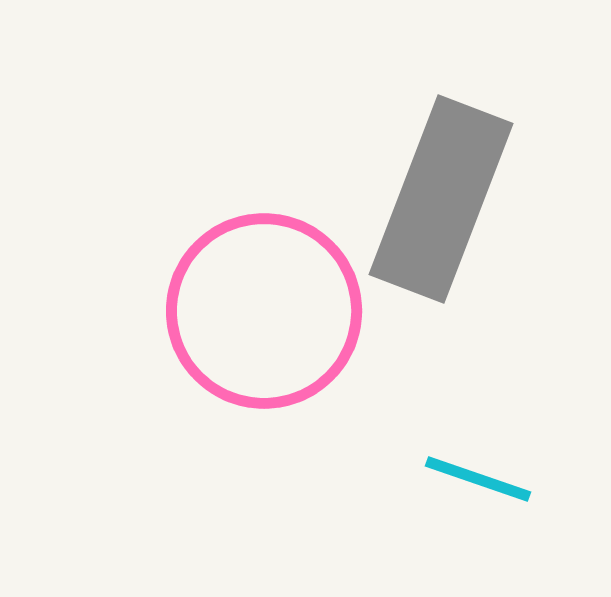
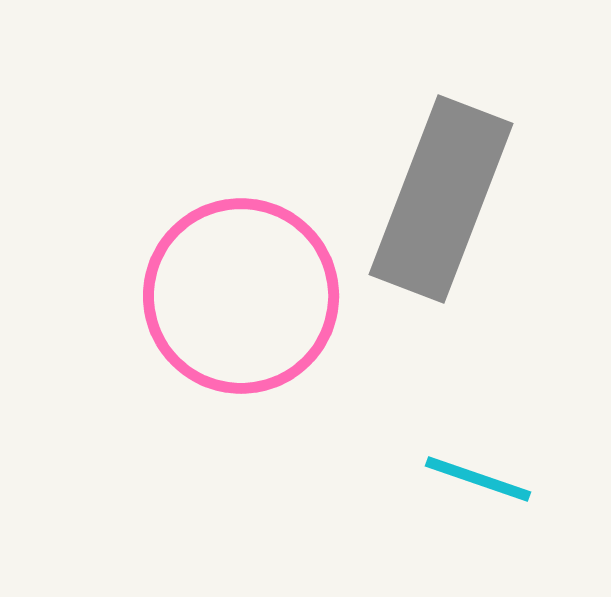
pink circle: moved 23 px left, 15 px up
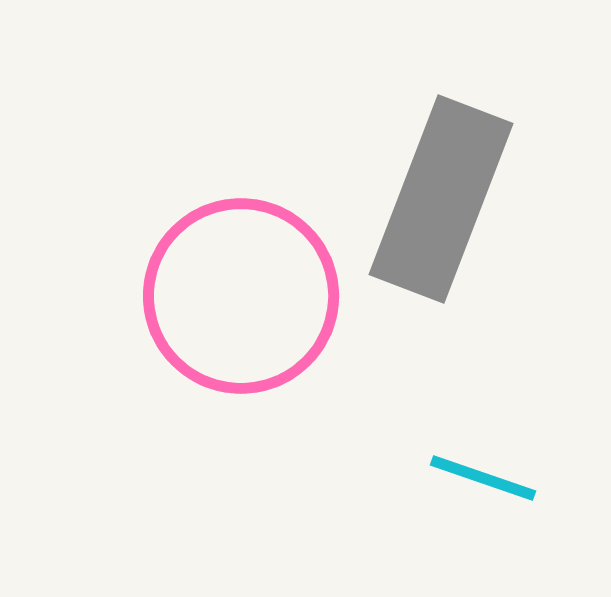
cyan line: moved 5 px right, 1 px up
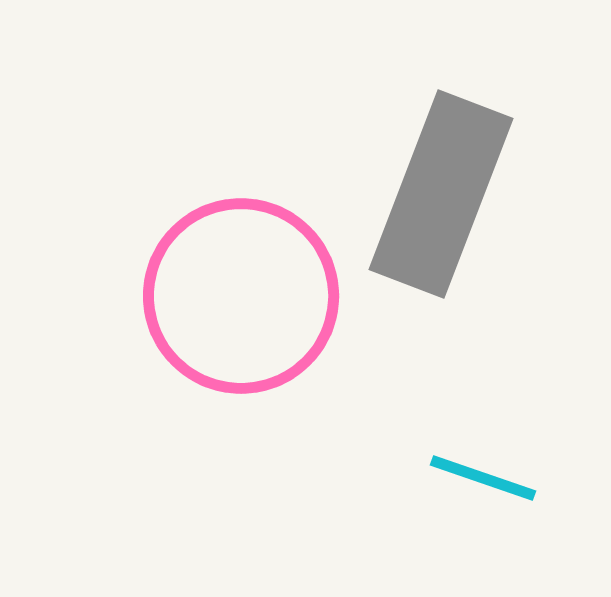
gray rectangle: moved 5 px up
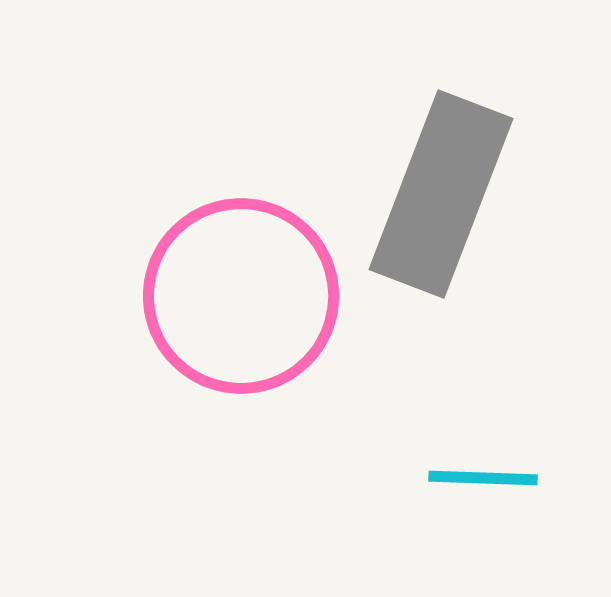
cyan line: rotated 17 degrees counterclockwise
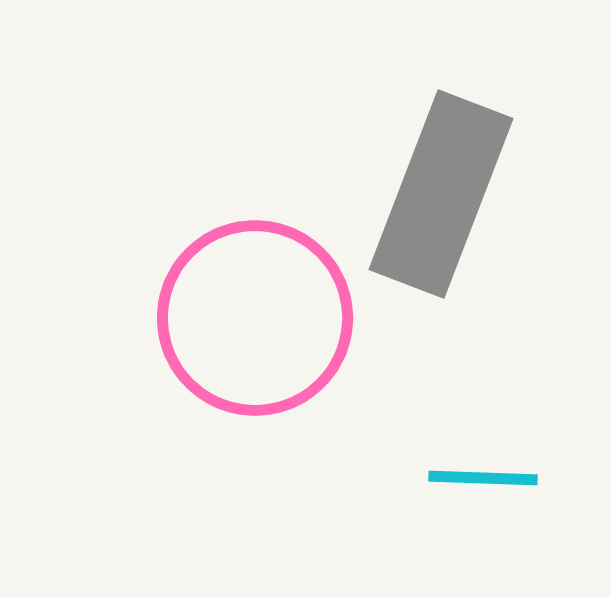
pink circle: moved 14 px right, 22 px down
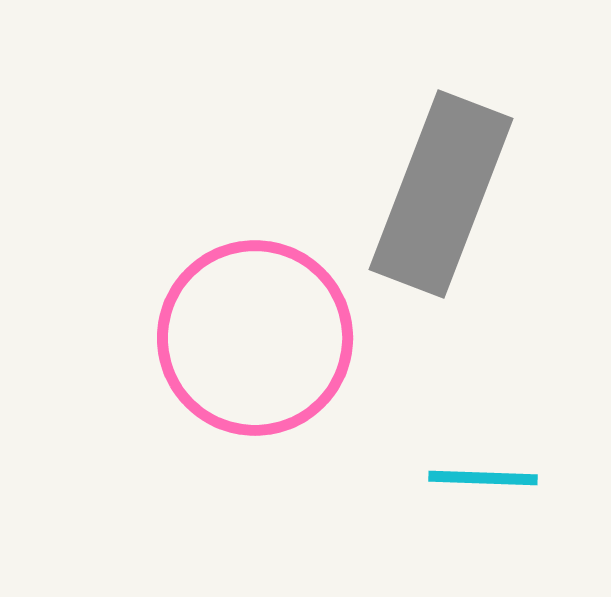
pink circle: moved 20 px down
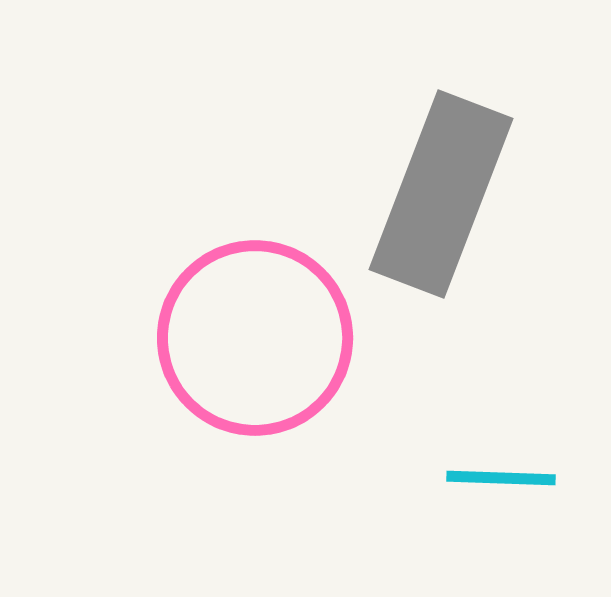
cyan line: moved 18 px right
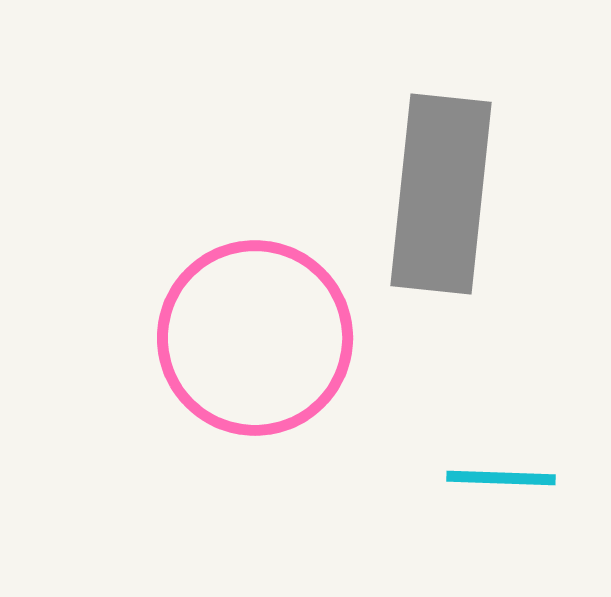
gray rectangle: rotated 15 degrees counterclockwise
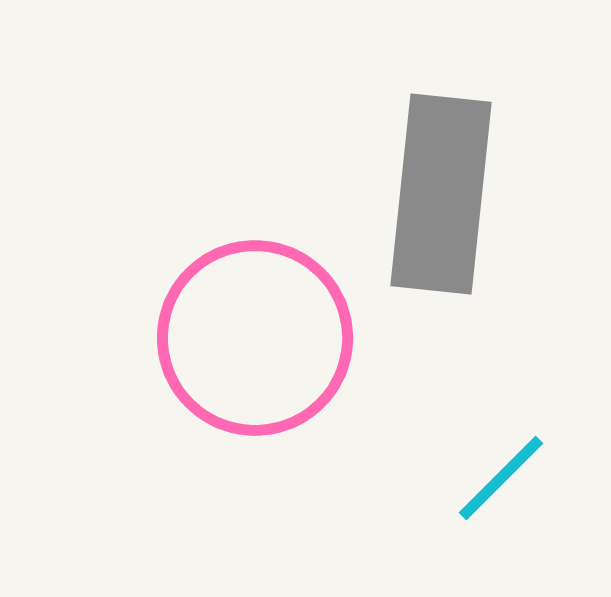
cyan line: rotated 47 degrees counterclockwise
